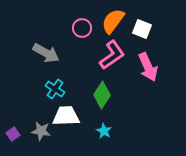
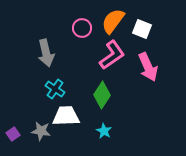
gray arrow: rotated 48 degrees clockwise
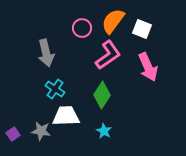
pink L-shape: moved 4 px left
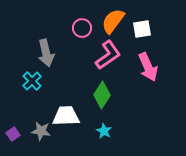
white square: rotated 30 degrees counterclockwise
cyan cross: moved 23 px left, 8 px up; rotated 12 degrees clockwise
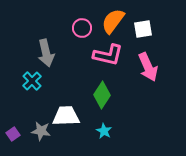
white square: moved 1 px right
pink L-shape: rotated 48 degrees clockwise
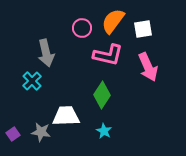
gray star: moved 1 px down
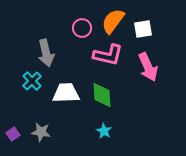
green diamond: rotated 36 degrees counterclockwise
white trapezoid: moved 23 px up
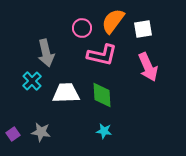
pink L-shape: moved 6 px left
cyan star: rotated 21 degrees counterclockwise
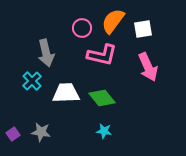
green diamond: moved 3 px down; rotated 36 degrees counterclockwise
